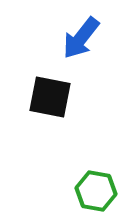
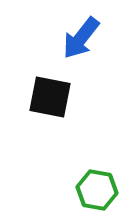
green hexagon: moved 1 px right, 1 px up
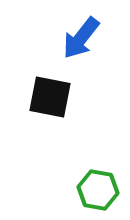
green hexagon: moved 1 px right
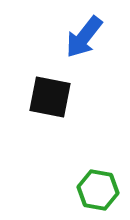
blue arrow: moved 3 px right, 1 px up
